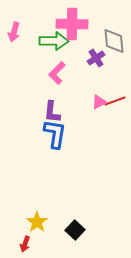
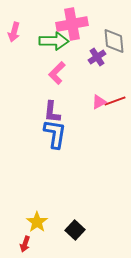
pink cross: rotated 12 degrees counterclockwise
purple cross: moved 1 px right, 1 px up
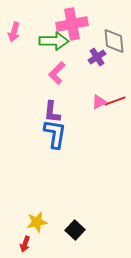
yellow star: rotated 25 degrees clockwise
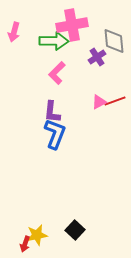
pink cross: moved 1 px down
blue L-shape: rotated 12 degrees clockwise
yellow star: moved 13 px down
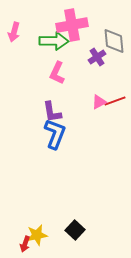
pink L-shape: rotated 20 degrees counterclockwise
purple L-shape: rotated 15 degrees counterclockwise
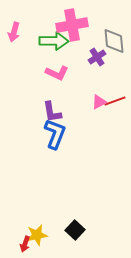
pink L-shape: rotated 90 degrees counterclockwise
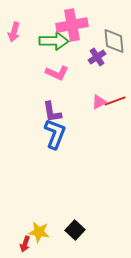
yellow star: moved 2 px right, 3 px up; rotated 20 degrees clockwise
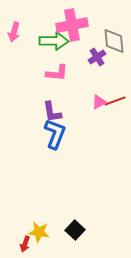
pink L-shape: rotated 20 degrees counterclockwise
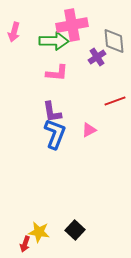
pink triangle: moved 10 px left, 28 px down
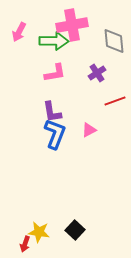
pink arrow: moved 5 px right; rotated 12 degrees clockwise
purple cross: moved 16 px down
pink L-shape: moved 2 px left; rotated 15 degrees counterclockwise
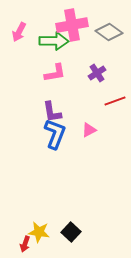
gray diamond: moved 5 px left, 9 px up; rotated 48 degrees counterclockwise
black square: moved 4 px left, 2 px down
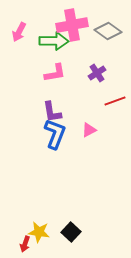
gray diamond: moved 1 px left, 1 px up
